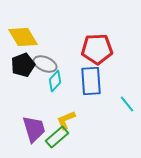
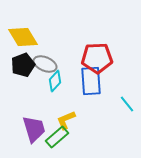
red pentagon: moved 9 px down
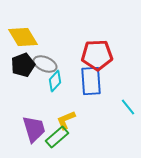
red pentagon: moved 3 px up
cyan line: moved 1 px right, 3 px down
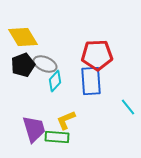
green rectangle: rotated 45 degrees clockwise
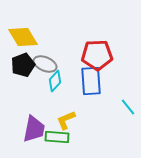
purple trapezoid: rotated 28 degrees clockwise
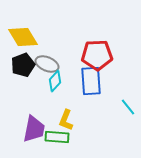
gray ellipse: moved 2 px right
yellow L-shape: rotated 45 degrees counterclockwise
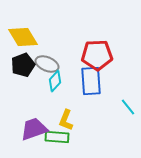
purple trapezoid: rotated 120 degrees counterclockwise
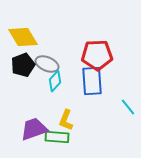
blue rectangle: moved 1 px right
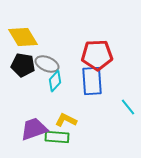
black pentagon: rotated 30 degrees clockwise
yellow L-shape: rotated 95 degrees clockwise
